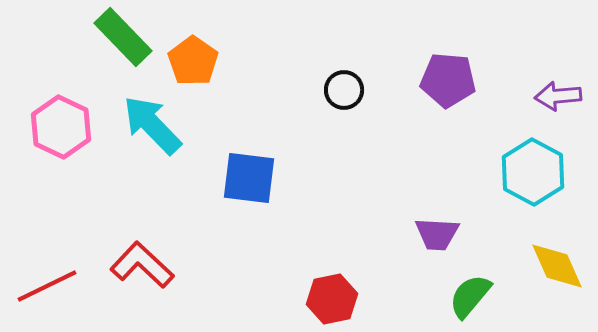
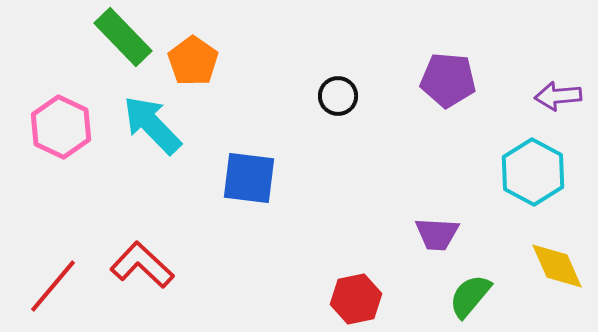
black circle: moved 6 px left, 6 px down
red line: moved 6 px right; rotated 24 degrees counterclockwise
red hexagon: moved 24 px right
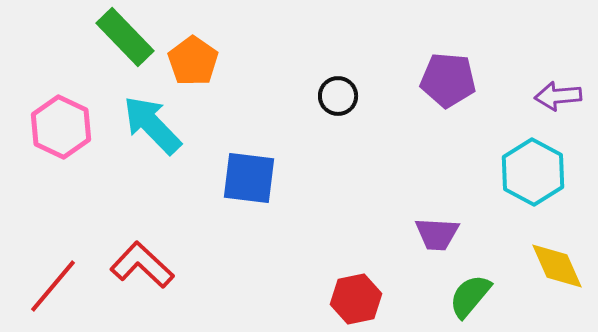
green rectangle: moved 2 px right
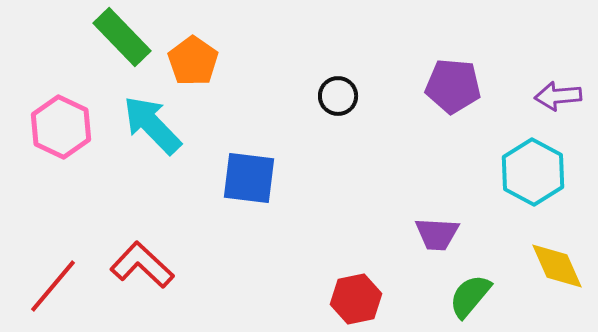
green rectangle: moved 3 px left
purple pentagon: moved 5 px right, 6 px down
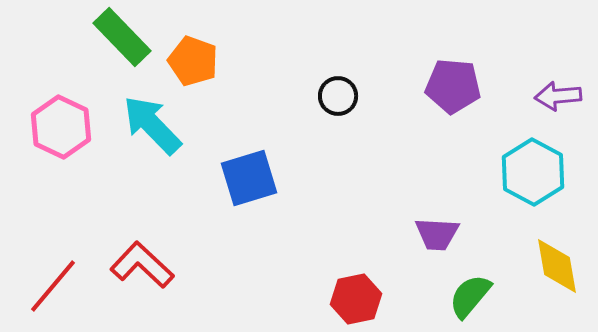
orange pentagon: rotated 15 degrees counterclockwise
blue square: rotated 24 degrees counterclockwise
yellow diamond: rotated 14 degrees clockwise
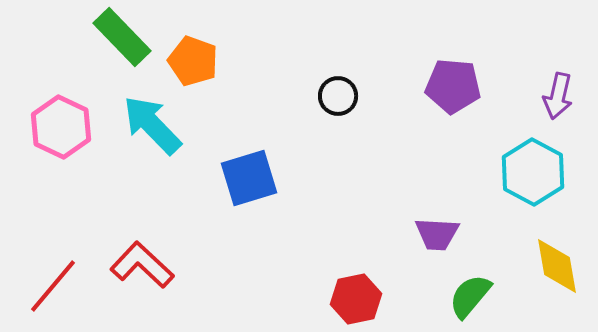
purple arrow: rotated 72 degrees counterclockwise
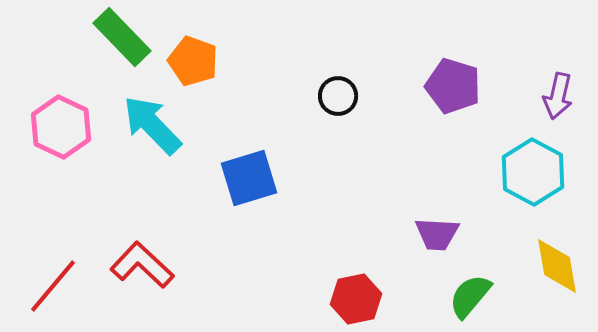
purple pentagon: rotated 12 degrees clockwise
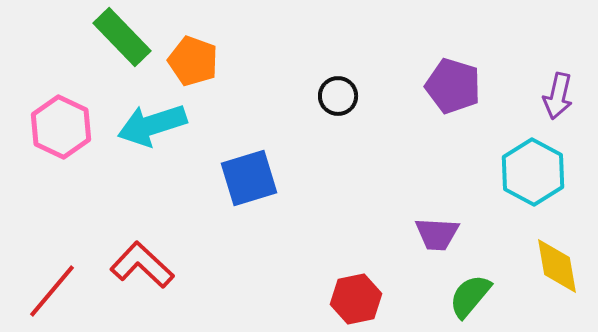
cyan arrow: rotated 64 degrees counterclockwise
red line: moved 1 px left, 5 px down
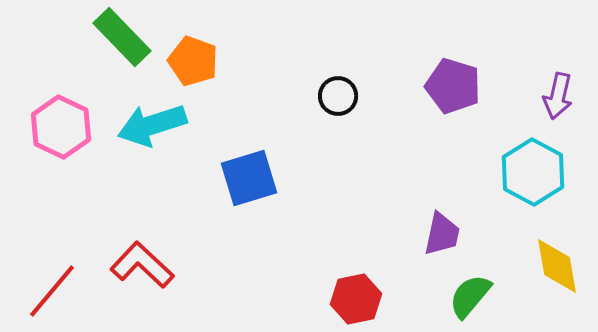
purple trapezoid: moved 5 px right; rotated 81 degrees counterclockwise
